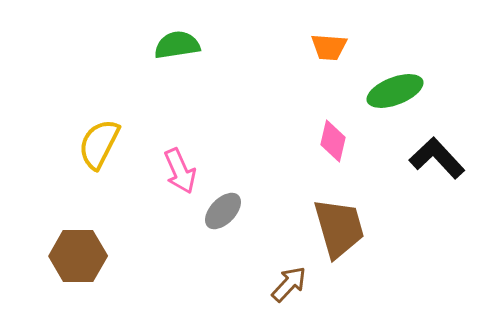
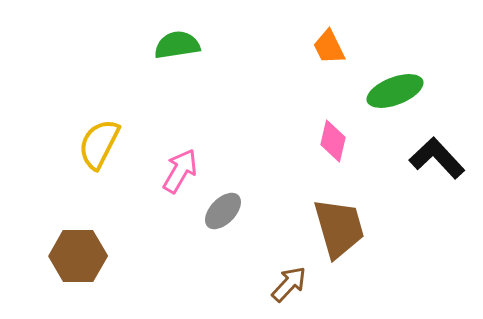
orange trapezoid: rotated 60 degrees clockwise
pink arrow: rotated 126 degrees counterclockwise
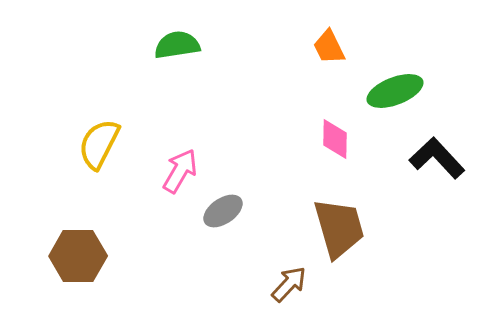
pink diamond: moved 2 px right, 2 px up; rotated 12 degrees counterclockwise
gray ellipse: rotated 12 degrees clockwise
